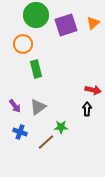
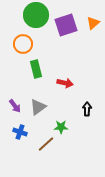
red arrow: moved 28 px left, 7 px up
brown line: moved 2 px down
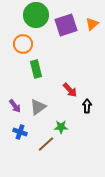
orange triangle: moved 1 px left, 1 px down
red arrow: moved 5 px right, 7 px down; rotated 35 degrees clockwise
black arrow: moved 3 px up
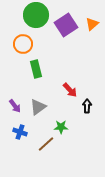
purple square: rotated 15 degrees counterclockwise
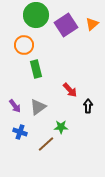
orange circle: moved 1 px right, 1 px down
black arrow: moved 1 px right
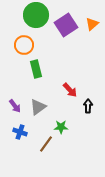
brown line: rotated 12 degrees counterclockwise
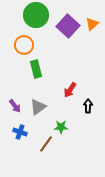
purple square: moved 2 px right, 1 px down; rotated 15 degrees counterclockwise
red arrow: rotated 77 degrees clockwise
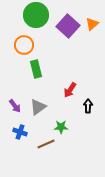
brown line: rotated 30 degrees clockwise
